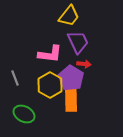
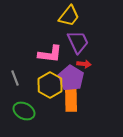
green ellipse: moved 3 px up
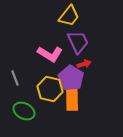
pink L-shape: rotated 25 degrees clockwise
red arrow: rotated 24 degrees counterclockwise
yellow hexagon: moved 4 px down; rotated 15 degrees counterclockwise
orange rectangle: moved 1 px right, 1 px up
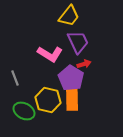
yellow hexagon: moved 2 px left, 11 px down
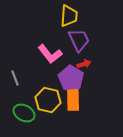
yellow trapezoid: rotated 35 degrees counterclockwise
purple trapezoid: moved 1 px right, 2 px up
pink L-shape: rotated 20 degrees clockwise
orange rectangle: moved 1 px right
green ellipse: moved 2 px down
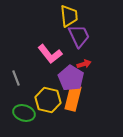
yellow trapezoid: rotated 10 degrees counterclockwise
purple trapezoid: moved 4 px up
gray line: moved 1 px right
orange rectangle: rotated 15 degrees clockwise
green ellipse: rotated 10 degrees counterclockwise
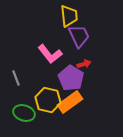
orange rectangle: moved 3 px left, 4 px down; rotated 40 degrees clockwise
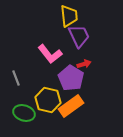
orange rectangle: moved 1 px right, 4 px down
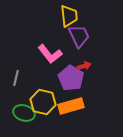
red arrow: moved 2 px down
gray line: rotated 35 degrees clockwise
yellow hexagon: moved 5 px left, 2 px down
orange rectangle: rotated 20 degrees clockwise
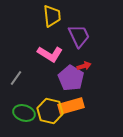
yellow trapezoid: moved 17 px left
pink L-shape: rotated 20 degrees counterclockwise
gray line: rotated 21 degrees clockwise
yellow hexagon: moved 7 px right, 9 px down
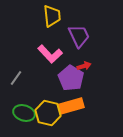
pink L-shape: rotated 15 degrees clockwise
yellow hexagon: moved 2 px left, 2 px down
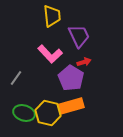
red arrow: moved 4 px up
